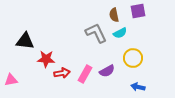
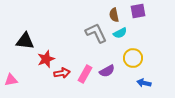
red star: rotated 24 degrees counterclockwise
blue arrow: moved 6 px right, 4 px up
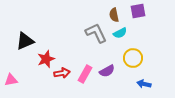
black triangle: rotated 30 degrees counterclockwise
blue arrow: moved 1 px down
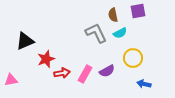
brown semicircle: moved 1 px left
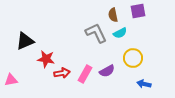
red star: rotated 30 degrees clockwise
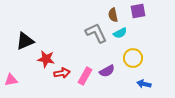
pink rectangle: moved 2 px down
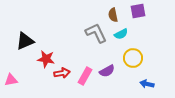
cyan semicircle: moved 1 px right, 1 px down
blue arrow: moved 3 px right
